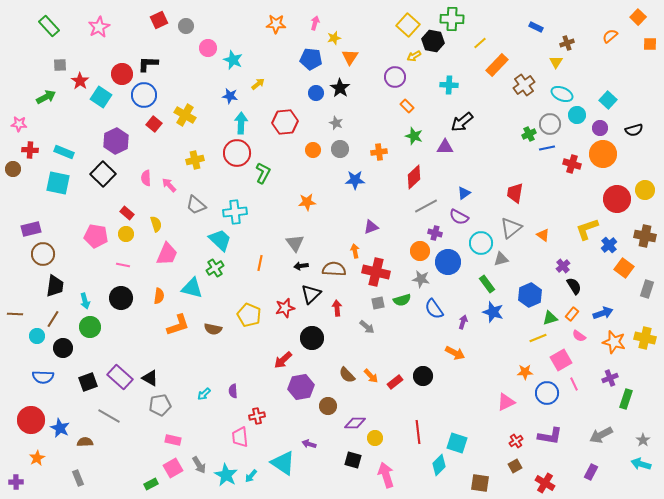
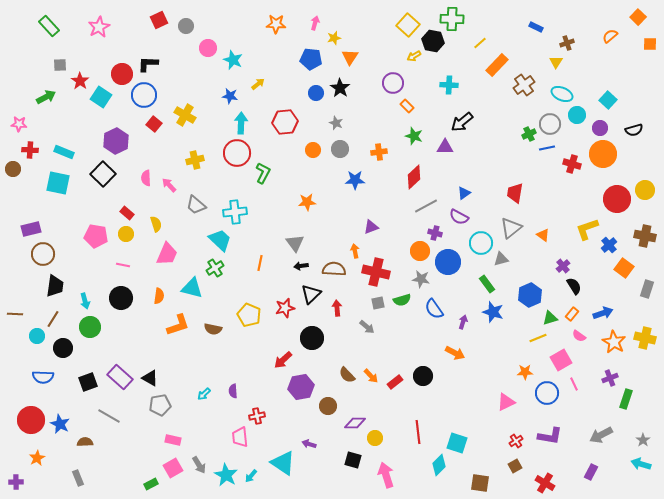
purple circle at (395, 77): moved 2 px left, 6 px down
orange star at (614, 342): rotated 15 degrees clockwise
blue star at (60, 428): moved 4 px up
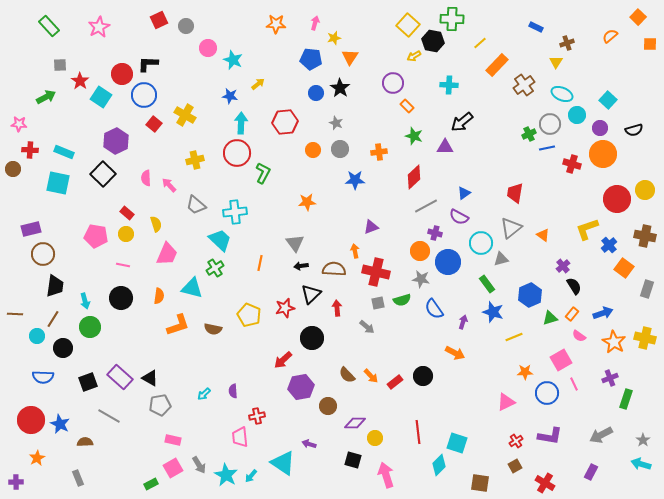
yellow line at (538, 338): moved 24 px left, 1 px up
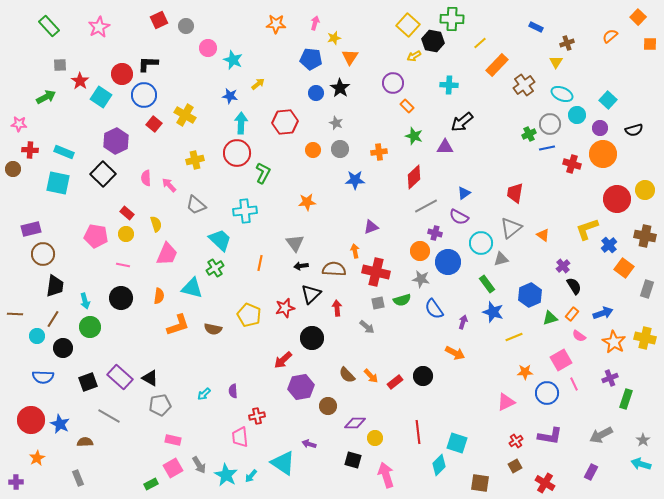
cyan cross at (235, 212): moved 10 px right, 1 px up
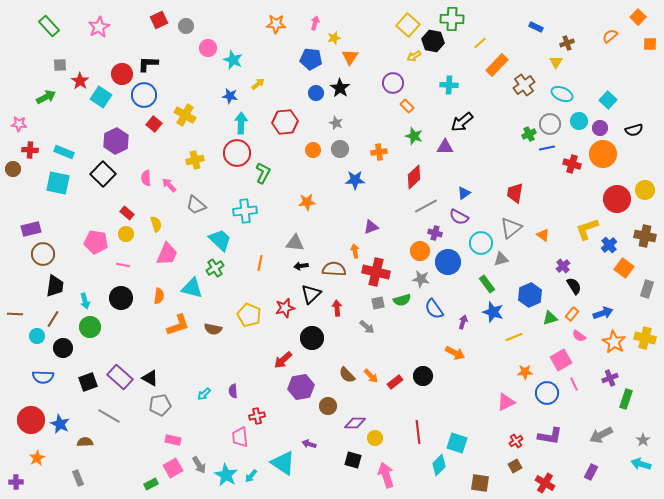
cyan circle at (577, 115): moved 2 px right, 6 px down
pink pentagon at (96, 236): moved 6 px down
gray triangle at (295, 243): rotated 48 degrees counterclockwise
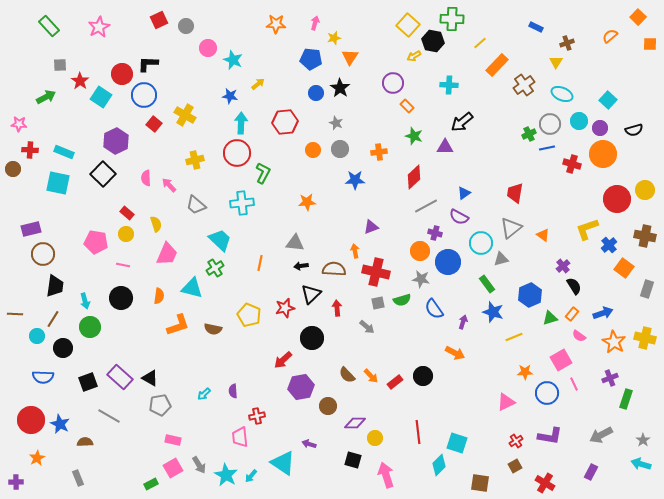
cyan cross at (245, 211): moved 3 px left, 8 px up
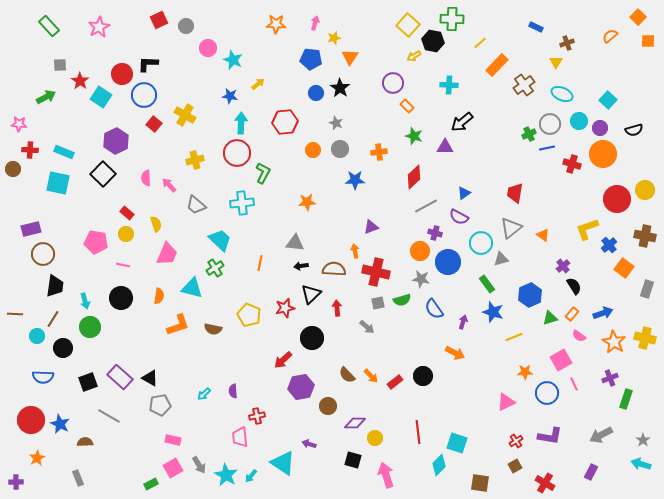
orange square at (650, 44): moved 2 px left, 3 px up
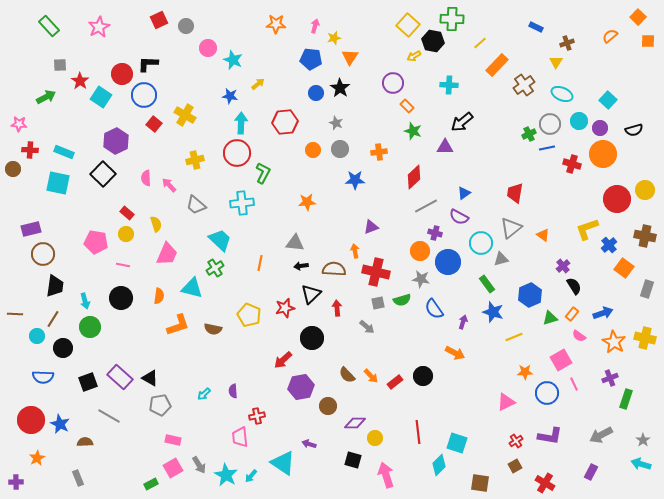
pink arrow at (315, 23): moved 3 px down
green star at (414, 136): moved 1 px left, 5 px up
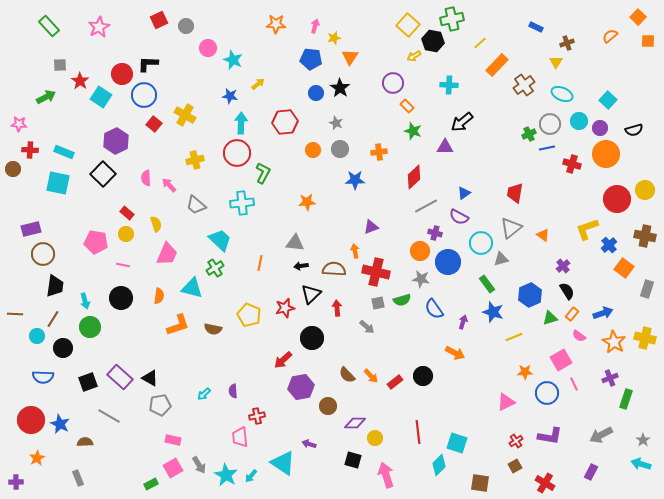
green cross at (452, 19): rotated 15 degrees counterclockwise
orange circle at (603, 154): moved 3 px right
black semicircle at (574, 286): moved 7 px left, 5 px down
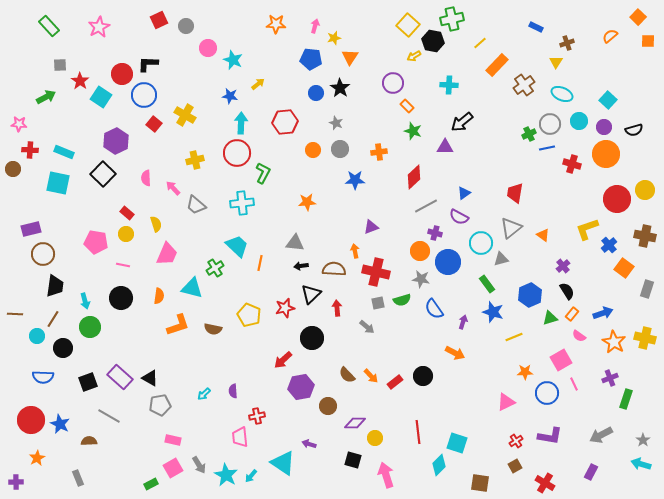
purple circle at (600, 128): moved 4 px right, 1 px up
pink arrow at (169, 185): moved 4 px right, 3 px down
cyan trapezoid at (220, 240): moved 17 px right, 6 px down
brown semicircle at (85, 442): moved 4 px right, 1 px up
